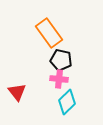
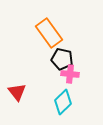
black pentagon: moved 1 px right, 1 px up
pink cross: moved 11 px right, 5 px up
cyan diamond: moved 4 px left
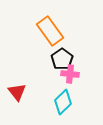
orange rectangle: moved 1 px right, 2 px up
black pentagon: rotated 25 degrees clockwise
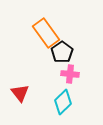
orange rectangle: moved 4 px left, 2 px down
black pentagon: moved 7 px up
red triangle: moved 3 px right, 1 px down
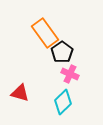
orange rectangle: moved 1 px left
pink cross: rotated 18 degrees clockwise
red triangle: rotated 36 degrees counterclockwise
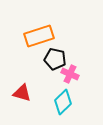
orange rectangle: moved 6 px left, 3 px down; rotated 72 degrees counterclockwise
black pentagon: moved 7 px left, 7 px down; rotated 25 degrees counterclockwise
red triangle: moved 2 px right
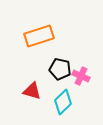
black pentagon: moved 5 px right, 10 px down
pink cross: moved 11 px right, 2 px down
red triangle: moved 10 px right, 2 px up
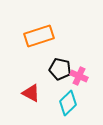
pink cross: moved 2 px left
red triangle: moved 1 px left, 2 px down; rotated 12 degrees clockwise
cyan diamond: moved 5 px right, 1 px down
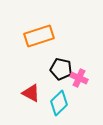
black pentagon: moved 1 px right
pink cross: moved 2 px down
cyan diamond: moved 9 px left
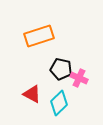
red triangle: moved 1 px right, 1 px down
